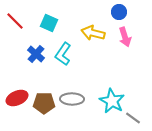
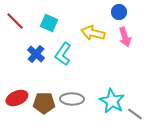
gray line: moved 2 px right, 4 px up
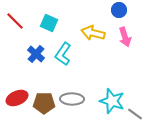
blue circle: moved 2 px up
cyan star: rotated 10 degrees counterclockwise
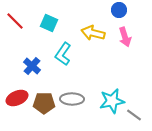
blue cross: moved 4 px left, 12 px down
cyan star: rotated 30 degrees counterclockwise
gray line: moved 1 px left, 1 px down
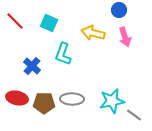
cyan L-shape: rotated 15 degrees counterclockwise
red ellipse: rotated 35 degrees clockwise
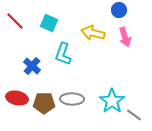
cyan star: rotated 25 degrees counterclockwise
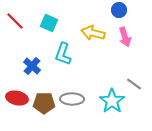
gray line: moved 31 px up
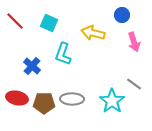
blue circle: moved 3 px right, 5 px down
pink arrow: moved 9 px right, 5 px down
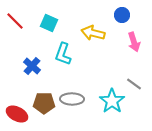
red ellipse: moved 16 px down; rotated 15 degrees clockwise
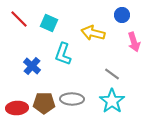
red line: moved 4 px right, 2 px up
gray line: moved 22 px left, 10 px up
red ellipse: moved 6 px up; rotated 30 degrees counterclockwise
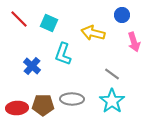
brown pentagon: moved 1 px left, 2 px down
